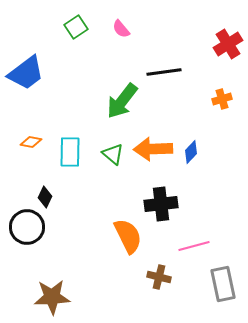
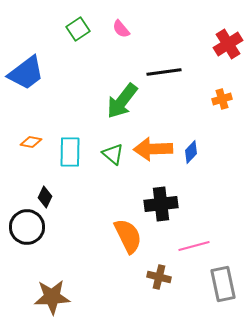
green square: moved 2 px right, 2 px down
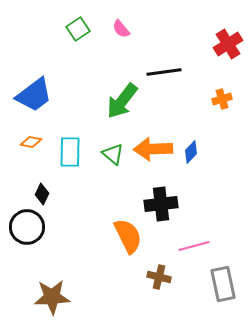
blue trapezoid: moved 8 px right, 22 px down
black diamond: moved 3 px left, 3 px up
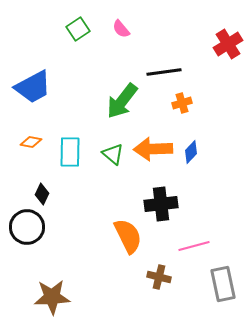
blue trapezoid: moved 1 px left, 8 px up; rotated 9 degrees clockwise
orange cross: moved 40 px left, 4 px down
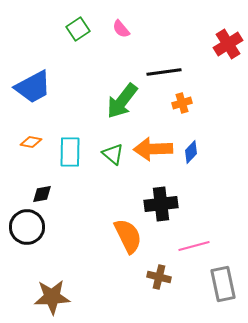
black diamond: rotated 55 degrees clockwise
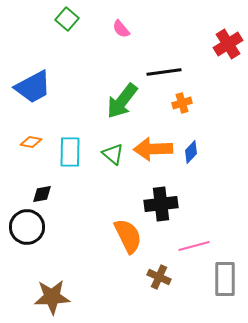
green square: moved 11 px left, 10 px up; rotated 15 degrees counterclockwise
brown cross: rotated 10 degrees clockwise
gray rectangle: moved 2 px right, 5 px up; rotated 12 degrees clockwise
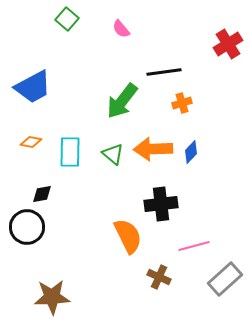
gray rectangle: rotated 48 degrees clockwise
